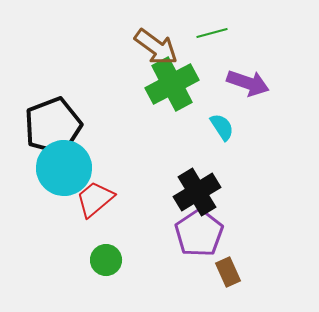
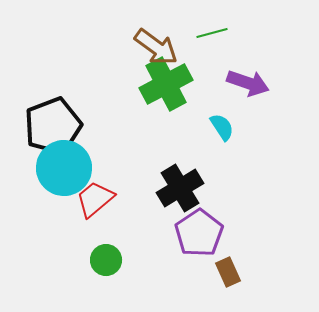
green cross: moved 6 px left
black cross: moved 17 px left, 4 px up
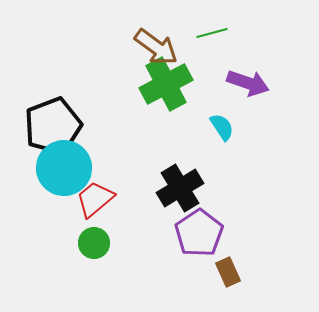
green circle: moved 12 px left, 17 px up
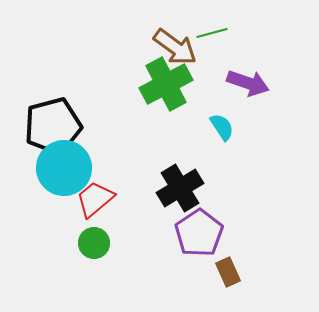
brown arrow: moved 19 px right
black pentagon: rotated 6 degrees clockwise
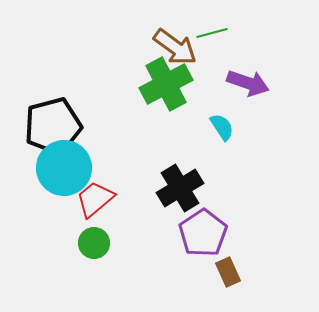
purple pentagon: moved 4 px right
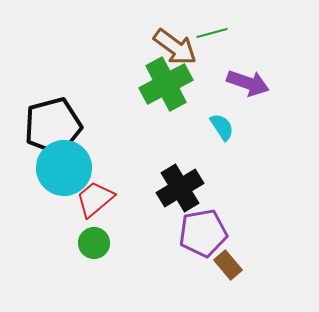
purple pentagon: rotated 24 degrees clockwise
brown rectangle: moved 7 px up; rotated 16 degrees counterclockwise
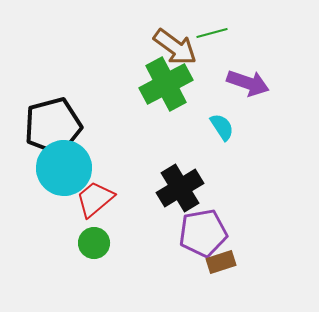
brown rectangle: moved 7 px left, 3 px up; rotated 68 degrees counterclockwise
